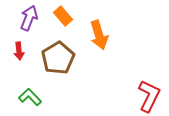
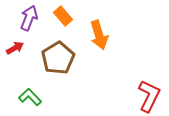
red arrow: moved 4 px left, 3 px up; rotated 114 degrees counterclockwise
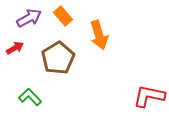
purple arrow: rotated 40 degrees clockwise
red L-shape: rotated 104 degrees counterclockwise
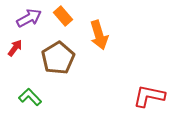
red arrow: rotated 24 degrees counterclockwise
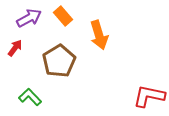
brown pentagon: moved 1 px right, 3 px down
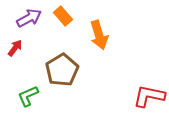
brown pentagon: moved 3 px right, 9 px down
green L-shape: moved 2 px left, 1 px up; rotated 70 degrees counterclockwise
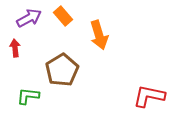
red arrow: rotated 42 degrees counterclockwise
green L-shape: rotated 30 degrees clockwise
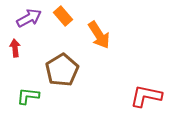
orange arrow: rotated 16 degrees counterclockwise
red L-shape: moved 3 px left
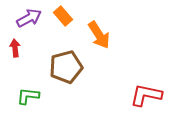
brown pentagon: moved 4 px right, 3 px up; rotated 16 degrees clockwise
red L-shape: moved 1 px up
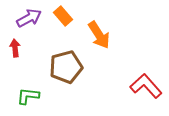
red L-shape: moved 9 px up; rotated 36 degrees clockwise
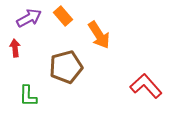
green L-shape: rotated 95 degrees counterclockwise
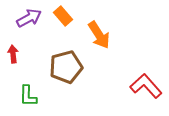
red arrow: moved 2 px left, 6 px down
